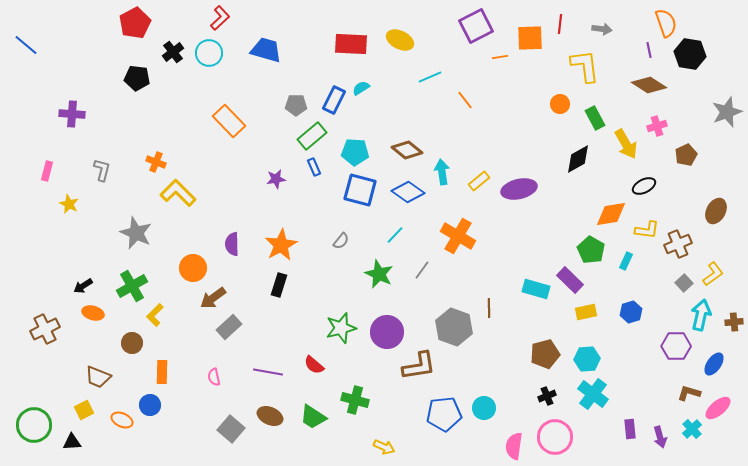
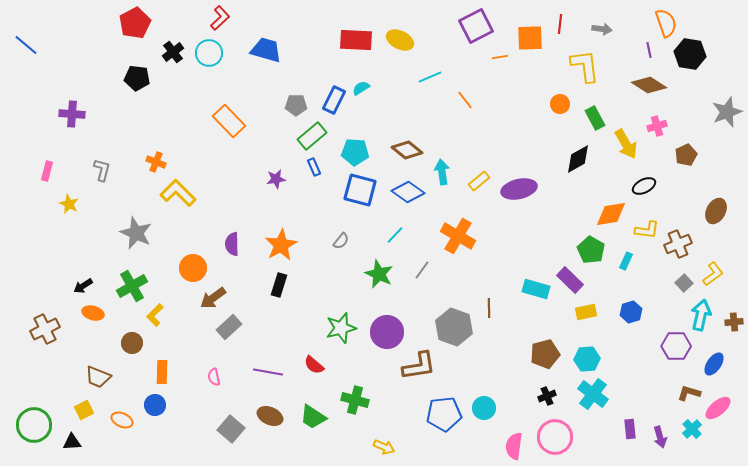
red rectangle at (351, 44): moved 5 px right, 4 px up
blue circle at (150, 405): moved 5 px right
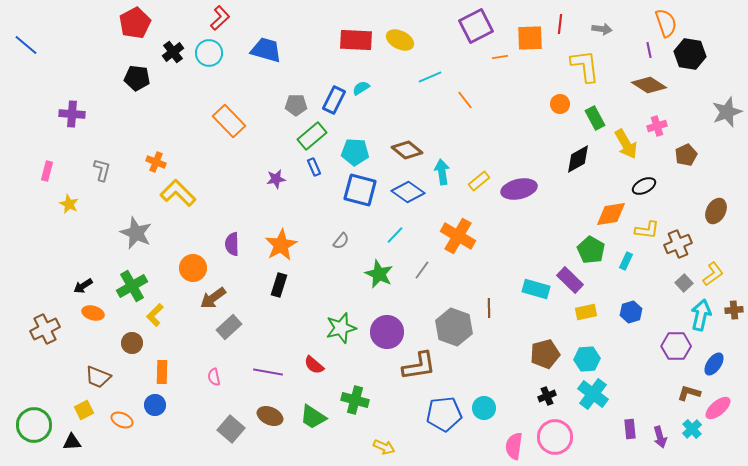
brown cross at (734, 322): moved 12 px up
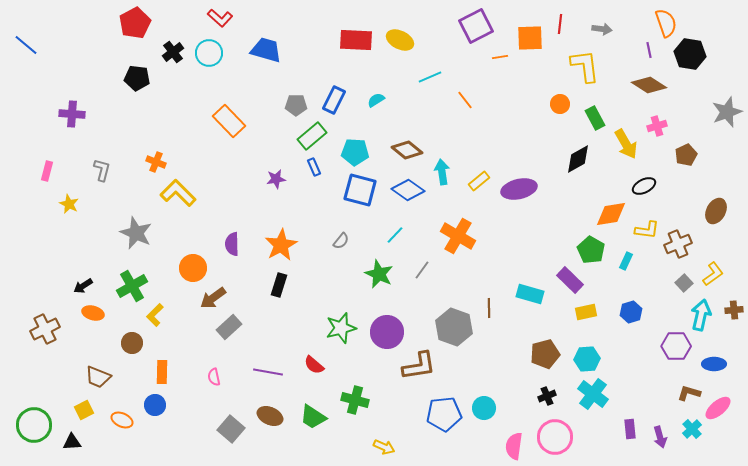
red L-shape at (220, 18): rotated 85 degrees clockwise
cyan semicircle at (361, 88): moved 15 px right, 12 px down
blue diamond at (408, 192): moved 2 px up
cyan rectangle at (536, 289): moved 6 px left, 5 px down
blue ellipse at (714, 364): rotated 55 degrees clockwise
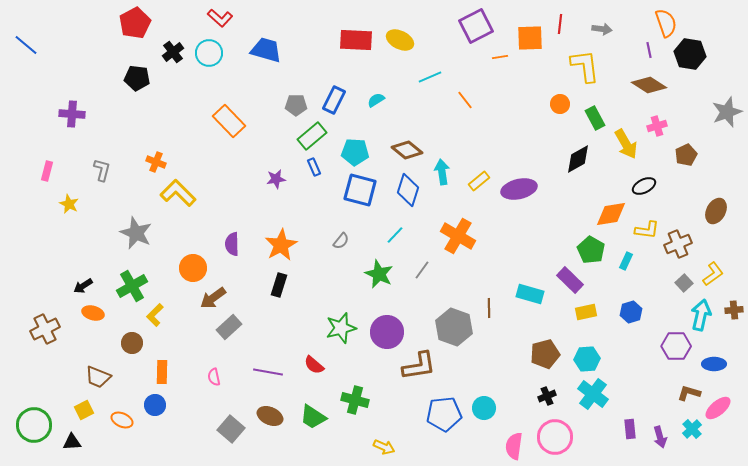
blue diamond at (408, 190): rotated 72 degrees clockwise
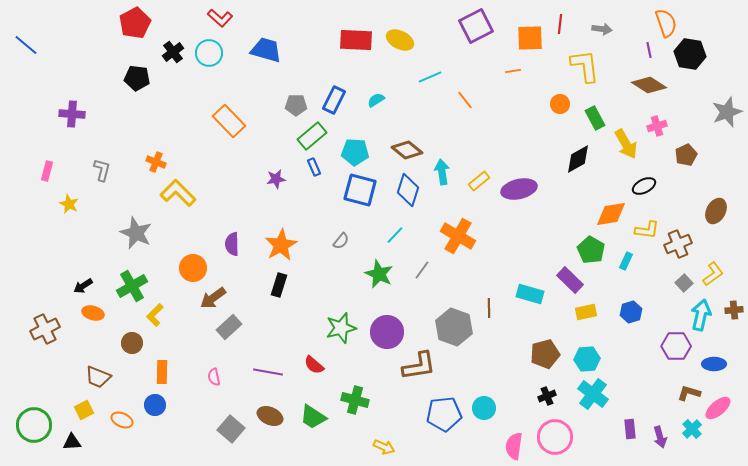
orange line at (500, 57): moved 13 px right, 14 px down
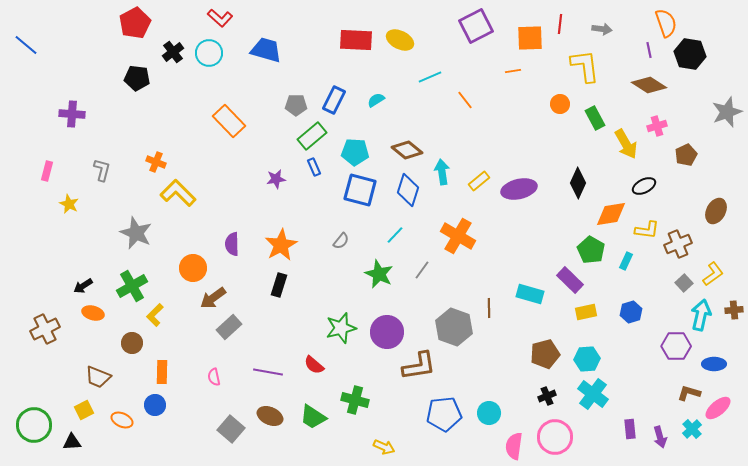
black diamond at (578, 159): moved 24 px down; rotated 36 degrees counterclockwise
cyan circle at (484, 408): moved 5 px right, 5 px down
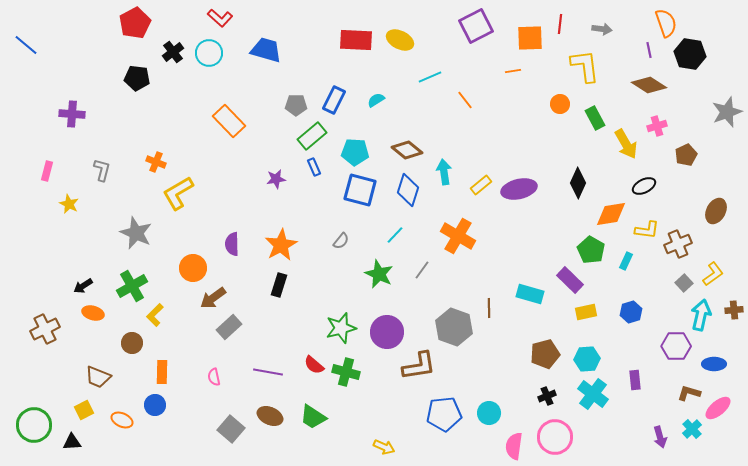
cyan arrow at (442, 172): moved 2 px right
yellow rectangle at (479, 181): moved 2 px right, 4 px down
yellow L-shape at (178, 193): rotated 75 degrees counterclockwise
green cross at (355, 400): moved 9 px left, 28 px up
purple rectangle at (630, 429): moved 5 px right, 49 px up
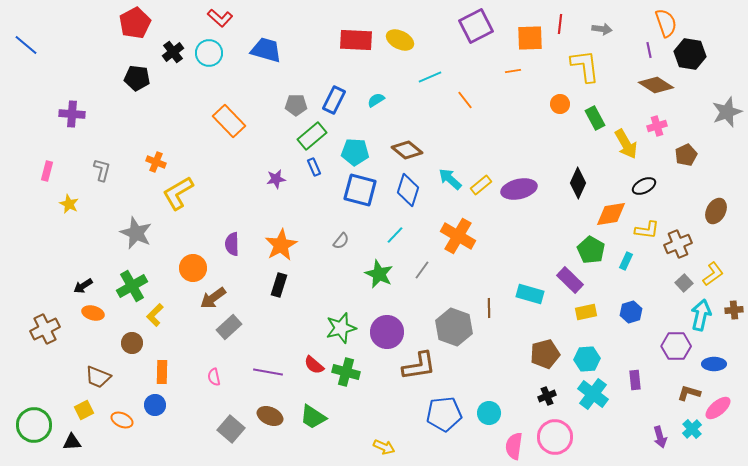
brown diamond at (649, 85): moved 7 px right
cyan arrow at (444, 172): moved 6 px right, 7 px down; rotated 40 degrees counterclockwise
